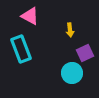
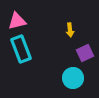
pink triangle: moved 13 px left, 5 px down; rotated 42 degrees counterclockwise
cyan circle: moved 1 px right, 5 px down
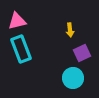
purple square: moved 3 px left
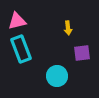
yellow arrow: moved 2 px left, 2 px up
purple square: rotated 18 degrees clockwise
cyan circle: moved 16 px left, 2 px up
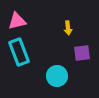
cyan rectangle: moved 2 px left, 3 px down
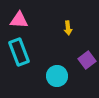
pink triangle: moved 2 px right, 1 px up; rotated 18 degrees clockwise
purple square: moved 5 px right, 7 px down; rotated 30 degrees counterclockwise
